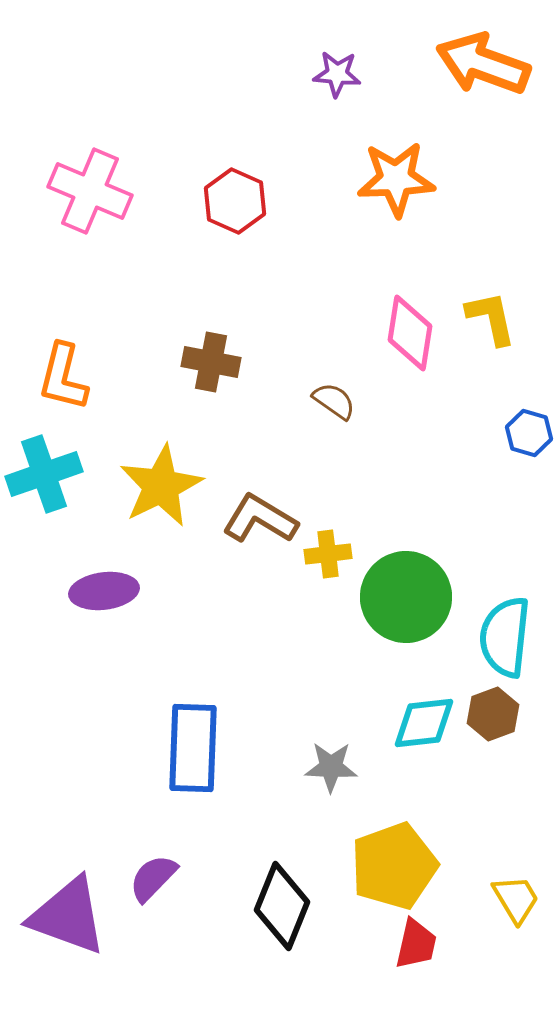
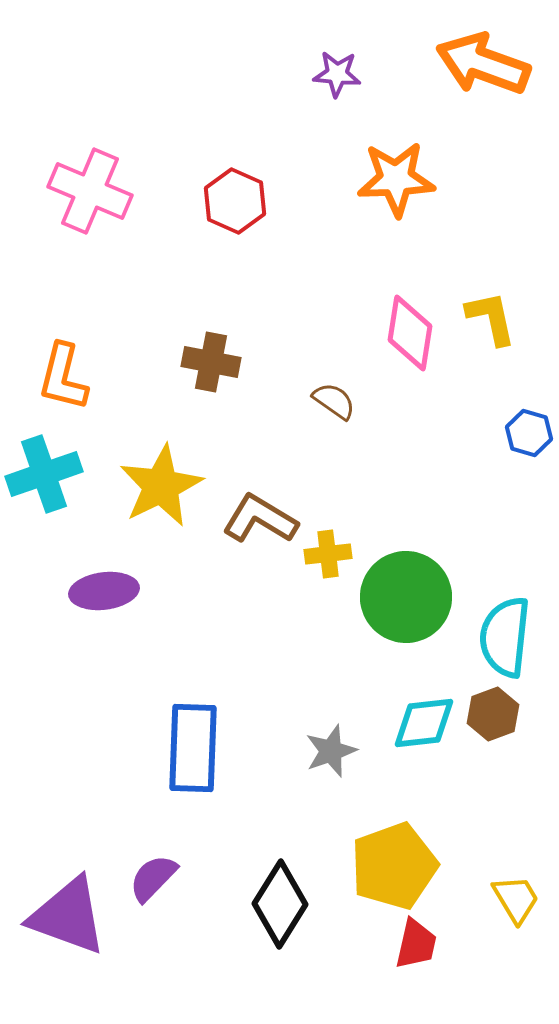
gray star: moved 16 px up; rotated 22 degrees counterclockwise
black diamond: moved 2 px left, 2 px up; rotated 10 degrees clockwise
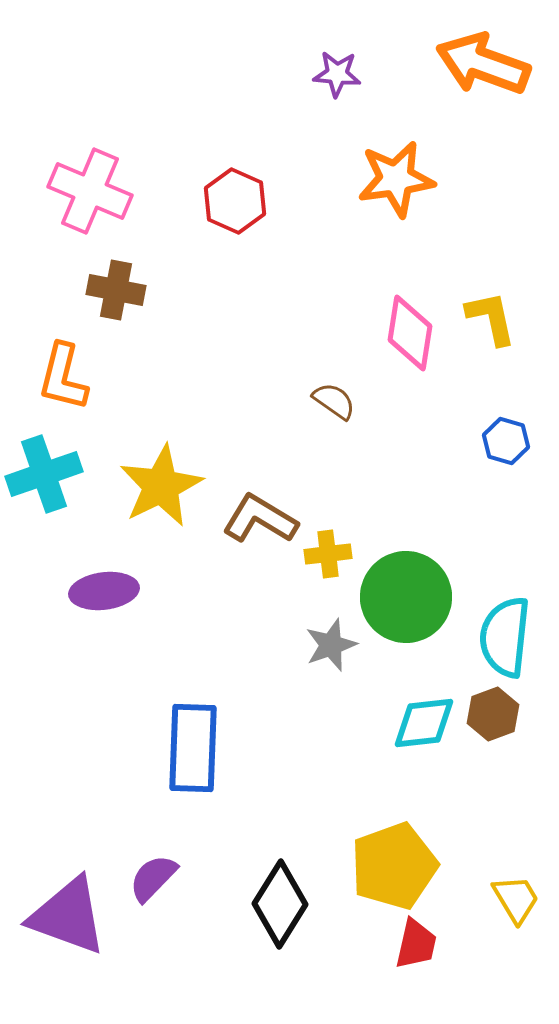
orange star: rotated 6 degrees counterclockwise
brown cross: moved 95 px left, 72 px up
blue hexagon: moved 23 px left, 8 px down
gray star: moved 106 px up
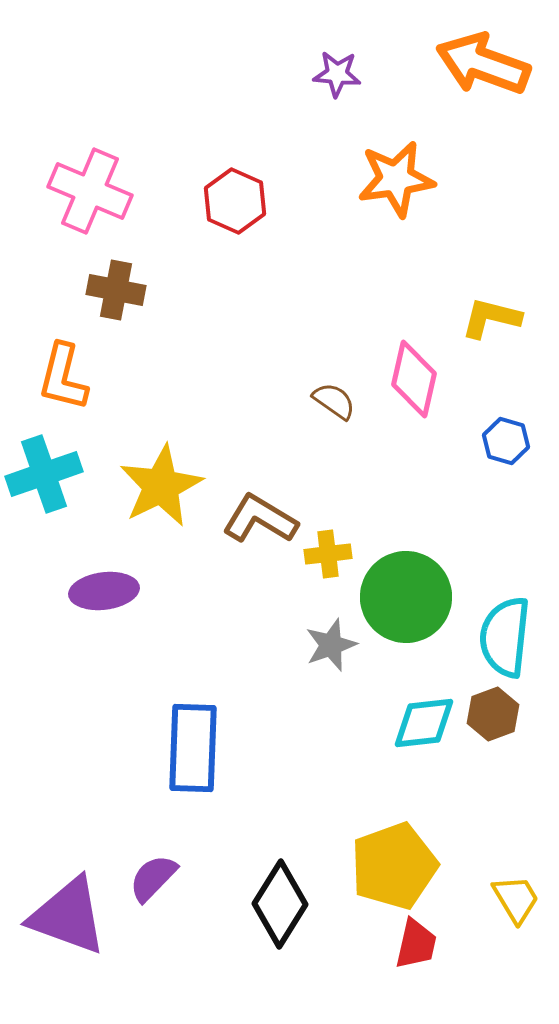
yellow L-shape: rotated 64 degrees counterclockwise
pink diamond: moved 4 px right, 46 px down; rotated 4 degrees clockwise
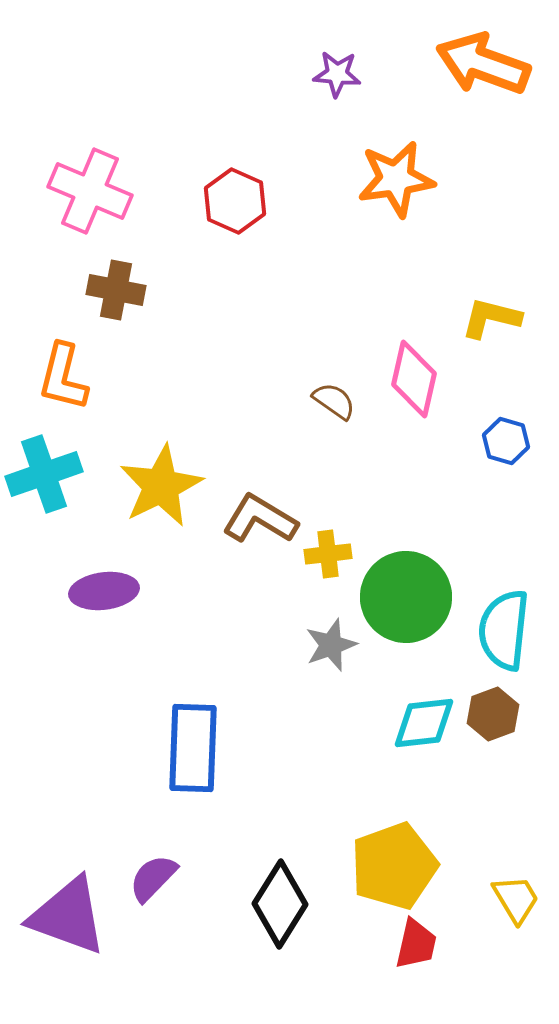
cyan semicircle: moved 1 px left, 7 px up
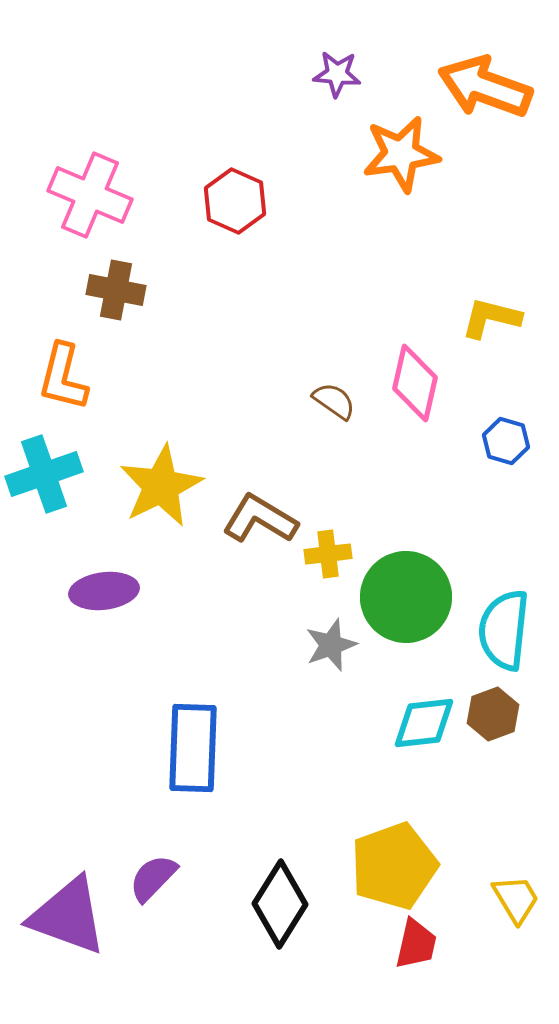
orange arrow: moved 2 px right, 23 px down
orange star: moved 5 px right, 25 px up
pink cross: moved 4 px down
pink diamond: moved 1 px right, 4 px down
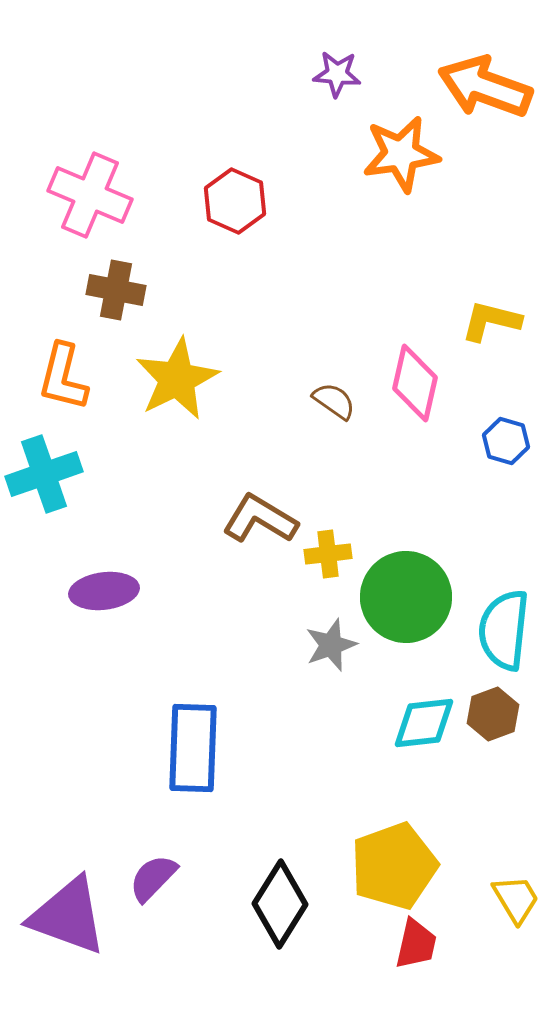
yellow L-shape: moved 3 px down
yellow star: moved 16 px right, 107 px up
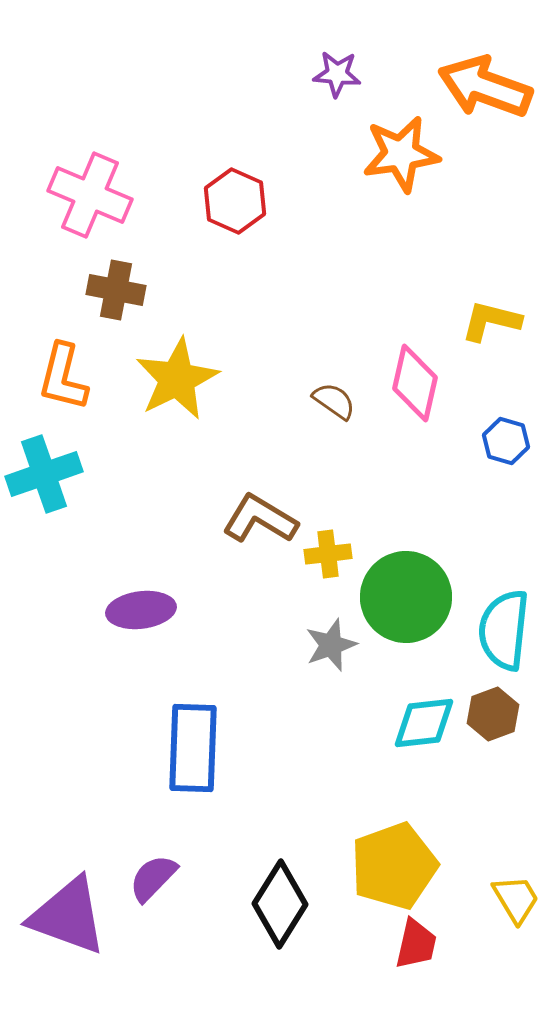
purple ellipse: moved 37 px right, 19 px down
